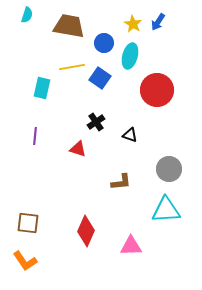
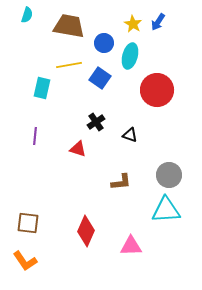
yellow line: moved 3 px left, 2 px up
gray circle: moved 6 px down
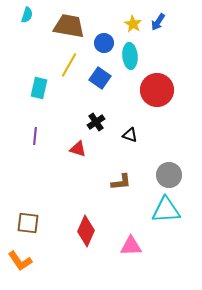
cyan ellipse: rotated 20 degrees counterclockwise
yellow line: rotated 50 degrees counterclockwise
cyan rectangle: moved 3 px left
orange L-shape: moved 5 px left
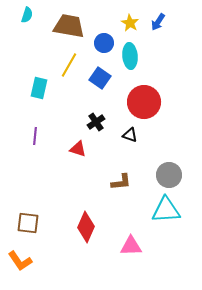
yellow star: moved 3 px left, 1 px up
red circle: moved 13 px left, 12 px down
red diamond: moved 4 px up
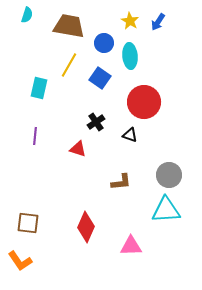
yellow star: moved 2 px up
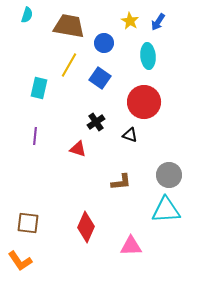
cyan ellipse: moved 18 px right
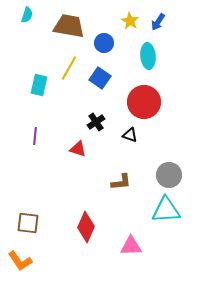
yellow line: moved 3 px down
cyan rectangle: moved 3 px up
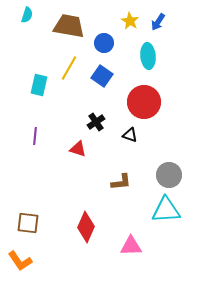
blue square: moved 2 px right, 2 px up
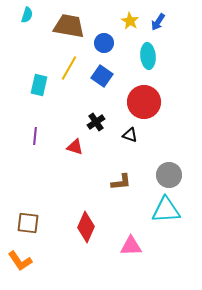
red triangle: moved 3 px left, 2 px up
